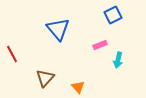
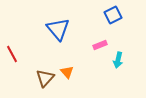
orange triangle: moved 11 px left, 15 px up
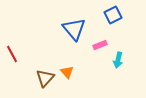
blue triangle: moved 16 px right
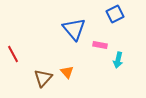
blue square: moved 2 px right, 1 px up
pink rectangle: rotated 32 degrees clockwise
red line: moved 1 px right
brown triangle: moved 2 px left
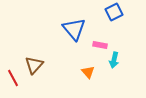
blue square: moved 1 px left, 2 px up
red line: moved 24 px down
cyan arrow: moved 4 px left
orange triangle: moved 21 px right
brown triangle: moved 9 px left, 13 px up
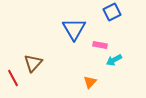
blue square: moved 2 px left
blue triangle: rotated 10 degrees clockwise
cyan arrow: rotated 49 degrees clockwise
brown triangle: moved 1 px left, 2 px up
orange triangle: moved 2 px right, 10 px down; rotated 24 degrees clockwise
